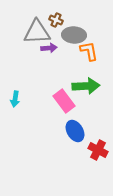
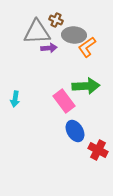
orange L-shape: moved 2 px left, 4 px up; rotated 115 degrees counterclockwise
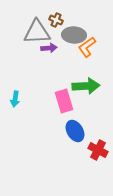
pink rectangle: rotated 20 degrees clockwise
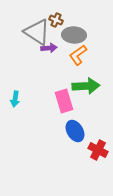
gray triangle: rotated 36 degrees clockwise
orange L-shape: moved 9 px left, 8 px down
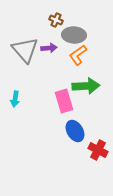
gray triangle: moved 12 px left, 18 px down; rotated 16 degrees clockwise
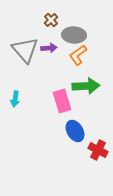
brown cross: moved 5 px left; rotated 24 degrees clockwise
pink rectangle: moved 2 px left
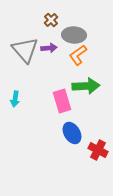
blue ellipse: moved 3 px left, 2 px down
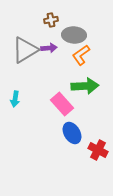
brown cross: rotated 32 degrees clockwise
gray triangle: rotated 40 degrees clockwise
orange L-shape: moved 3 px right
green arrow: moved 1 px left
pink rectangle: moved 3 px down; rotated 25 degrees counterclockwise
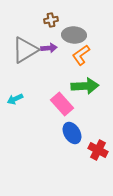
cyan arrow: rotated 56 degrees clockwise
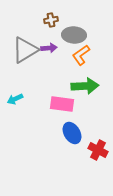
pink rectangle: rotated 40 degrees counterclockwise
